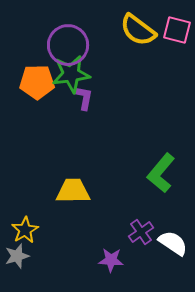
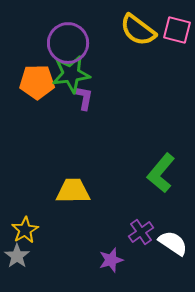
purple circle: moved 2 px up
gray star: rotated 20 degrees counterclockwise
purple star: rotated 20 degrees counterclockwise
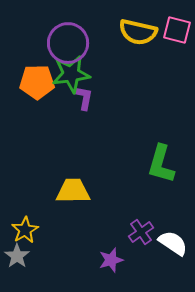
yellow semicircle: moved 2 px down; rotated 24 degrees counterclockwise
green L-shape: moved 9 px up; rotated 24 degrees counterclockwise
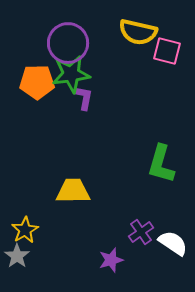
pink square: moved 10 px left, 21 px down
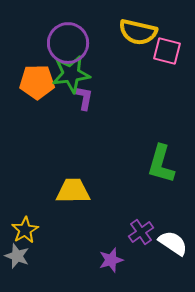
gray star: rotated 15 degrees counterclockwise
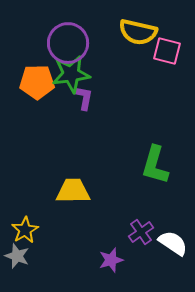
green L-shape: moved 6 px left, 1 px down
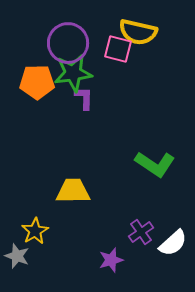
pink square: moved 49 px left, 2 px up
green star: moved 2 px right, 1 px up
purple L-shape: rotated 10 degrees counterclockwise
green L-shape: moved 1 px up; rotated 72 degrees counterclockwise
yellow star: moved 10 px right, 1 px down
white semicircle: rotated 104 degrees clockwise
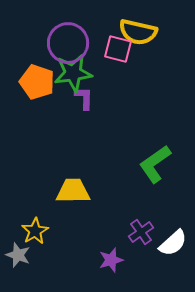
orange pentagon: rotated 20 degrees clockwise
green L-shape: rotated 111 degrees clockwise
gray star: moved 1 px right, 1 px up
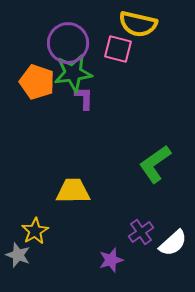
yellow semicircle: moved 8 px up
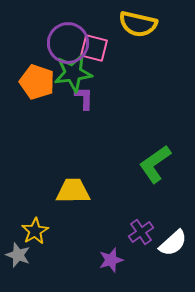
pink square: moved 24 px left, 1 px up
